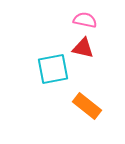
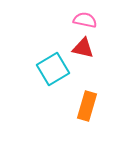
cyan square: rotated 20 degrees counterclockwise
orange rectangle: rotated 68 degrees clockwise
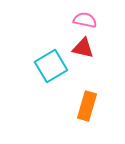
cyan square: moved 2 px left, 3 px up
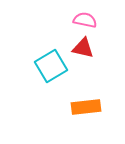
orange rectangle: moved 1 px left, 1 px down; rotated 68 degrees clockwise
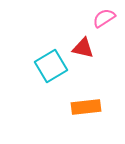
pink semicircle: moved 19 px right, 2 px up; rotated 45 degrees counterclockwise
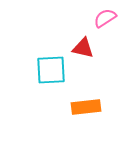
pink semicircle: moved 1 px right
cyan square: moved 4 px down; rotated 28 degrees clockwise
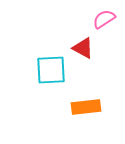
pink semicircle: moved 1 px left, 1 px down
red triangle: rotated 15 degrees clockwise
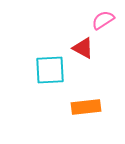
pink semicircle: moved 1 px left, 1 px down
cyan square: moved 1 px left
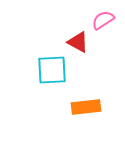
red triangle: moved 5 px left, 6 px up
cyan square: moved 2 px right
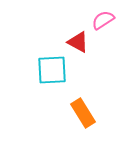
orange rectangle: moved 3 px left, 6 px down; rotated 64 degrees clockwise
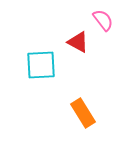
pink semicircle: rotated 85 degrees clockwise
cyan square: moved 11 px left, 5 px up
